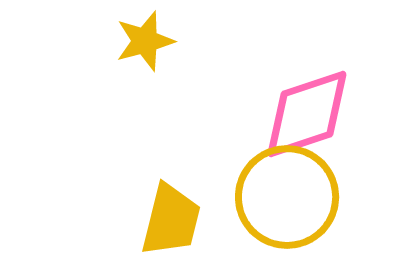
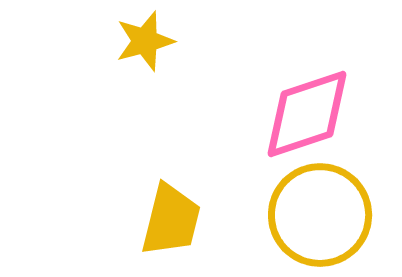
yellow circle: moved 33 px right, 18 px down
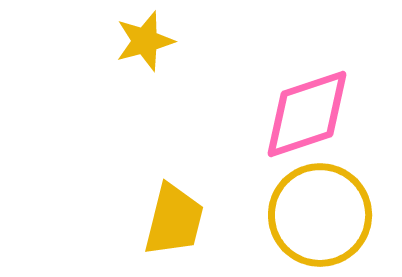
yellow trapezoid: moved 3 px right
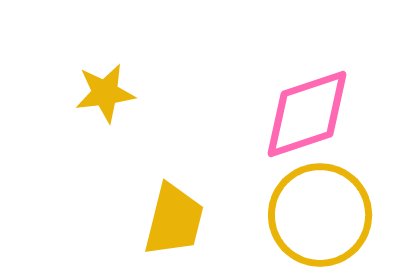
yellow star: moved 40 px left, 52 px down; rotated 8 degrees clockwise
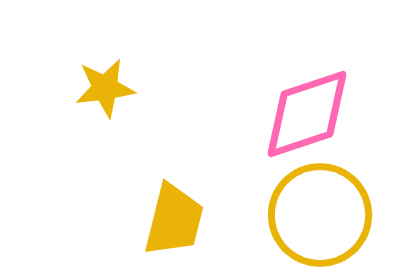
yellow star: moved 5 px up
